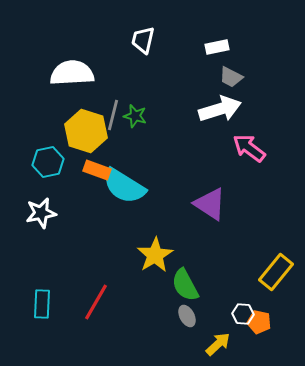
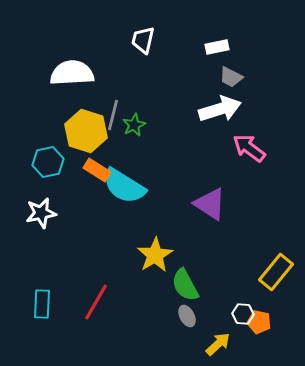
green star: moved 1 px left, 9 px down; rotated 30 degrees clockwise
orange rectangle: rotated 12 degrees clockwise
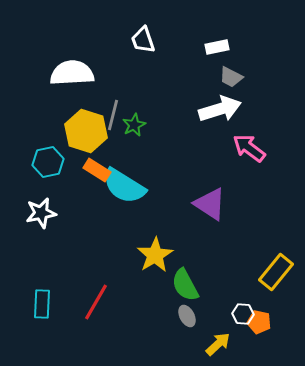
white trapezoid: rotated 32 degrees counterclockwise
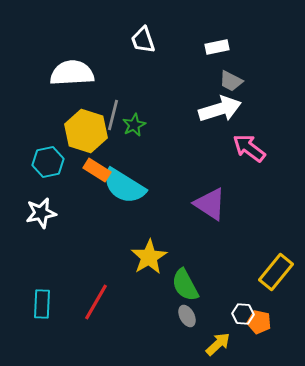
gray trapezoid: moved 4 px down
yellow star: moved 6 px left, 2 px down
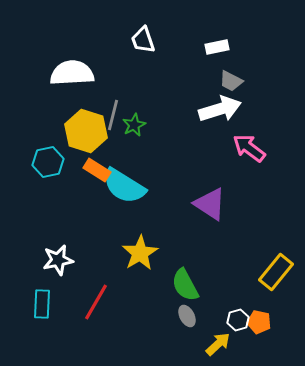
white star: moved 17 px right, 47 px down
yellow star: moved 9 px left, 4 px up
white hexagon: moved 5 px left, 6 px down; rotated 20 degrees counterclockwise
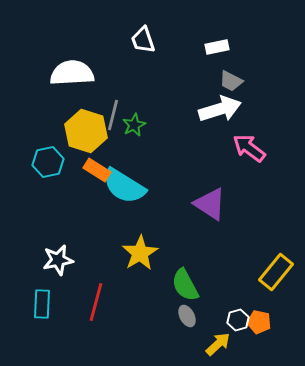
red line: rotated 15 degrees counterclockwise
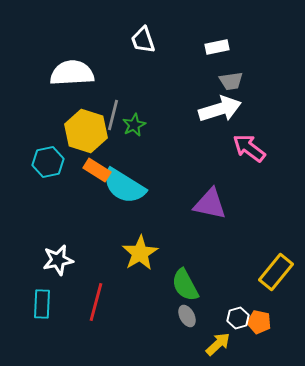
gray trapezoid: rotated 35 degrees counterclockwise
purple triangle: rotated 21 degrees counterclockwise
white hexagon: moved 2 px up
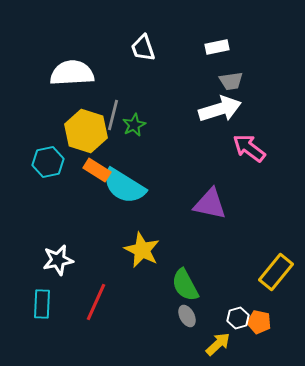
white trapezoid: moved 8 px down
yellow star: moved 2 px right, 3 px up; rotated 15 degrees counterclockwise
red line: rotated 9 degrees clockwise
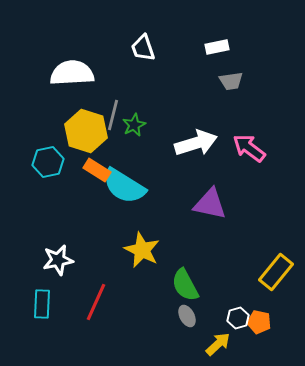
white arrow: moved 24 px left, 34 px down
